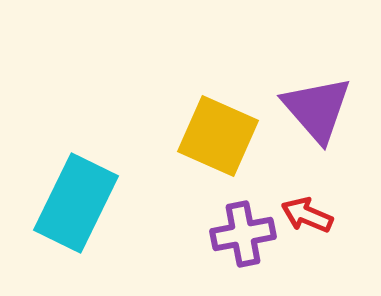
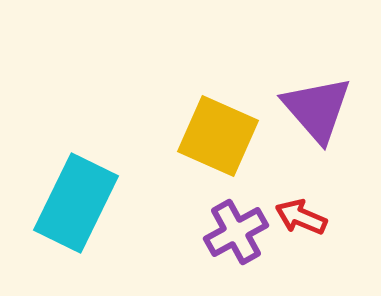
red arrow: moved 6 px left, 2 px down
purple cross: moved 7 px left, 2 px up; rotated 18 degrees counterclockwise
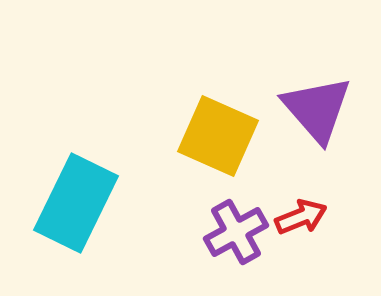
red arrow: rotated 135 degrees clockwise
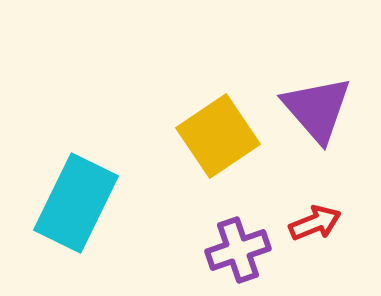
yellow square: rotated 32 degrees clockwise
red arrow: moved 14 px right, 6 px down
purple cross: moved 2 px right, 18 px down; rotated 10 degrees clockwise
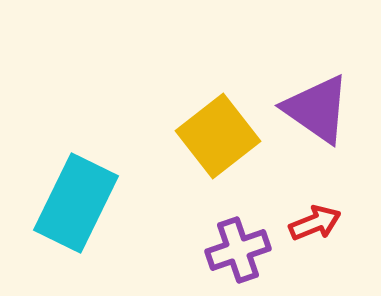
purple triangle: rotated 14 degrees counterclockwise
yellow square: rotated 4 degrees counterclockwise
